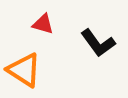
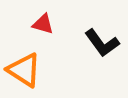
black L-shape: moved 4 px right
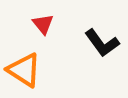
red triangle: rotated 35 degrees clockwise
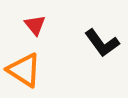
red triangle: moved 8 px left, 1 px down
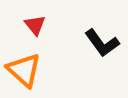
orange triangle: rotated 9 degrees clockwise
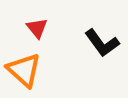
red triangle: moved 2 px right, 3 px down
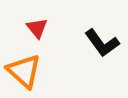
orange triangle: moved 1 px down
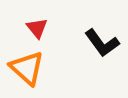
orange triangle: moved 3 px right, 3 px up
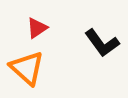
red triangle: rotated 35 degrees clockwise
